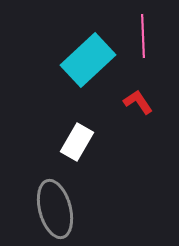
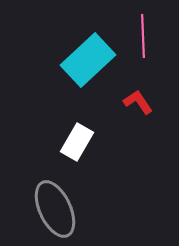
gray ellipse: rotated 10 degrees counterclockwise
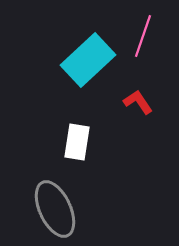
pink line: rotated 21 degrees clockwise
white rectangle: rotated 21 degrees counterclockwise
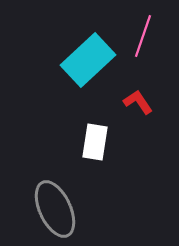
white rectangle: moved 18 px right
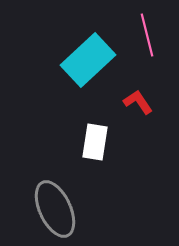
pink line: moved 4 px right, 1 px up; rotated 33 degrees counterclockwise
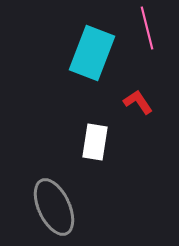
pink line: moved 7 px up
cyan rectangle: moved 4 px right, 7 px up; rotated 26 degrees counterclockwise
gray ellipse: moved 1 px left, 2 px up
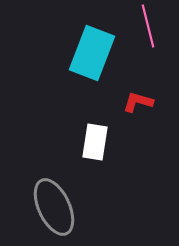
pink line: moved 1 px right, 2 px up
red L-shape: rotated 40 degrees counterclockwise
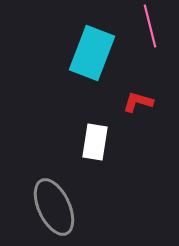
pink line: moved 2 px right
